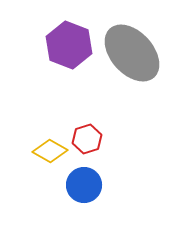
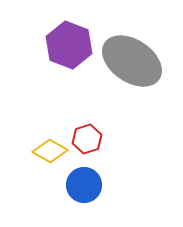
gray ellipse: moved 8 px down; rotated 14 degrees counterclockwise
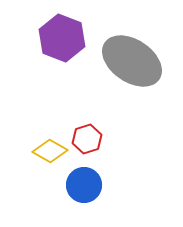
purple hexagon: moved 7 px left, 7 px up
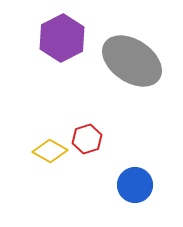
purple hexagon: rotated 12 degrees clockwise
blue circle: moved 51 px right
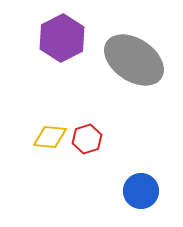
gray ellipse: moved 2 px right, 1 px up
yellow diamond: moved 14 px up; rotated 24 degrees counterclockwise
blue circle: moved 6 px right, 6 px down
